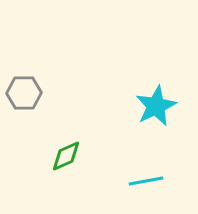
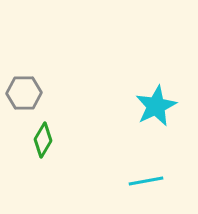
green diamond: moved 23 px left, 16 px up; rotated 36 degrees counterclockwise
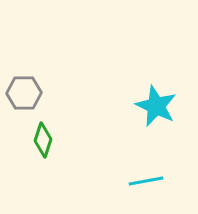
cyan star: rotated 21 degrees counterclockwise
green diamond: rotated 12 degrees counterclockwise
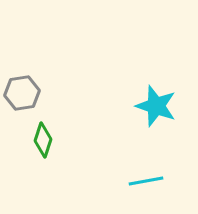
gray hexagon: moved 2 px left; rotated 8 degrees counterclockwise
cyan star: rotated 6 degrees counterclockwise
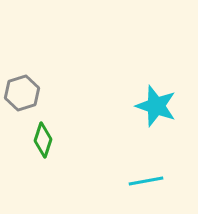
gray hexagon: rotated 8 degrees counterclockwise
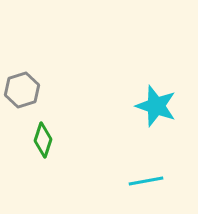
gray hexagon: moved 3 px up
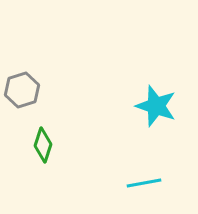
green diamond: moved 5 px down
cyan line: moved 2 px left, 2 px down
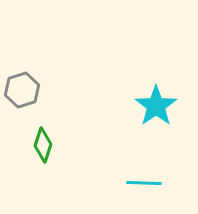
cyan star: rotated 18 degrees clockwise
cyan line: rotated 12 degrees clockwise
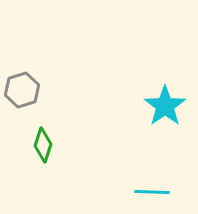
cyan star: moved 9 px right
cyan line: moved 8 px right, 9 px down
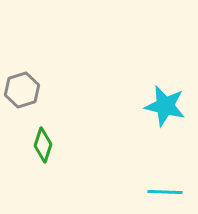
cyan star: rotated 24 degrees counterclockwise
cyan line: moved 13 px right
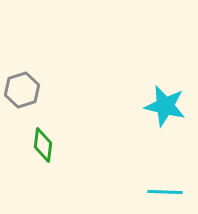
green diamond: rotated 12 degrees counterclockwise
